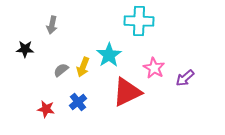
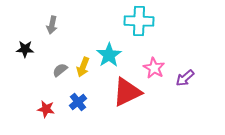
gray semicircle: moved 1 px left
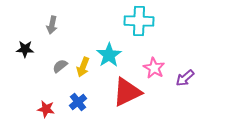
gray semicircle: moved 4 px up
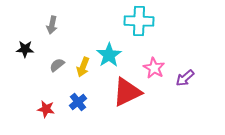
gray semicircle: moved 3 px left, 1 px up
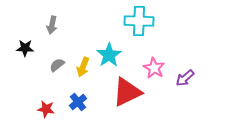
black star: moved 1 px up
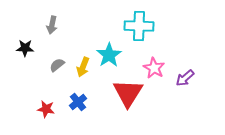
cyan cross: moved 5 px down
red triangle: moved 1 px right, 1 px down; rotated 32 degrees counterclockwise
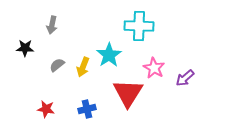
blue cross: moved 9 px right, 7 px down; rotated 24 degrees clockwise
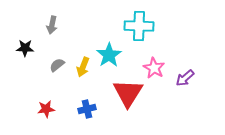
red star: rotated 18 degrees counterclockwise
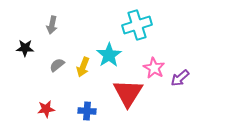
cyan cross: moved 2 px left, 1 px up; rotated 20 degrees counterclockwise
purple arrow: moved 5 px left
blue cross: moved 2 px down; rotated 18 degrees clockwise
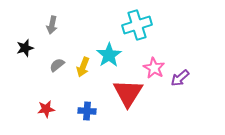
black star: rotated 18 degrees counterclockwise
